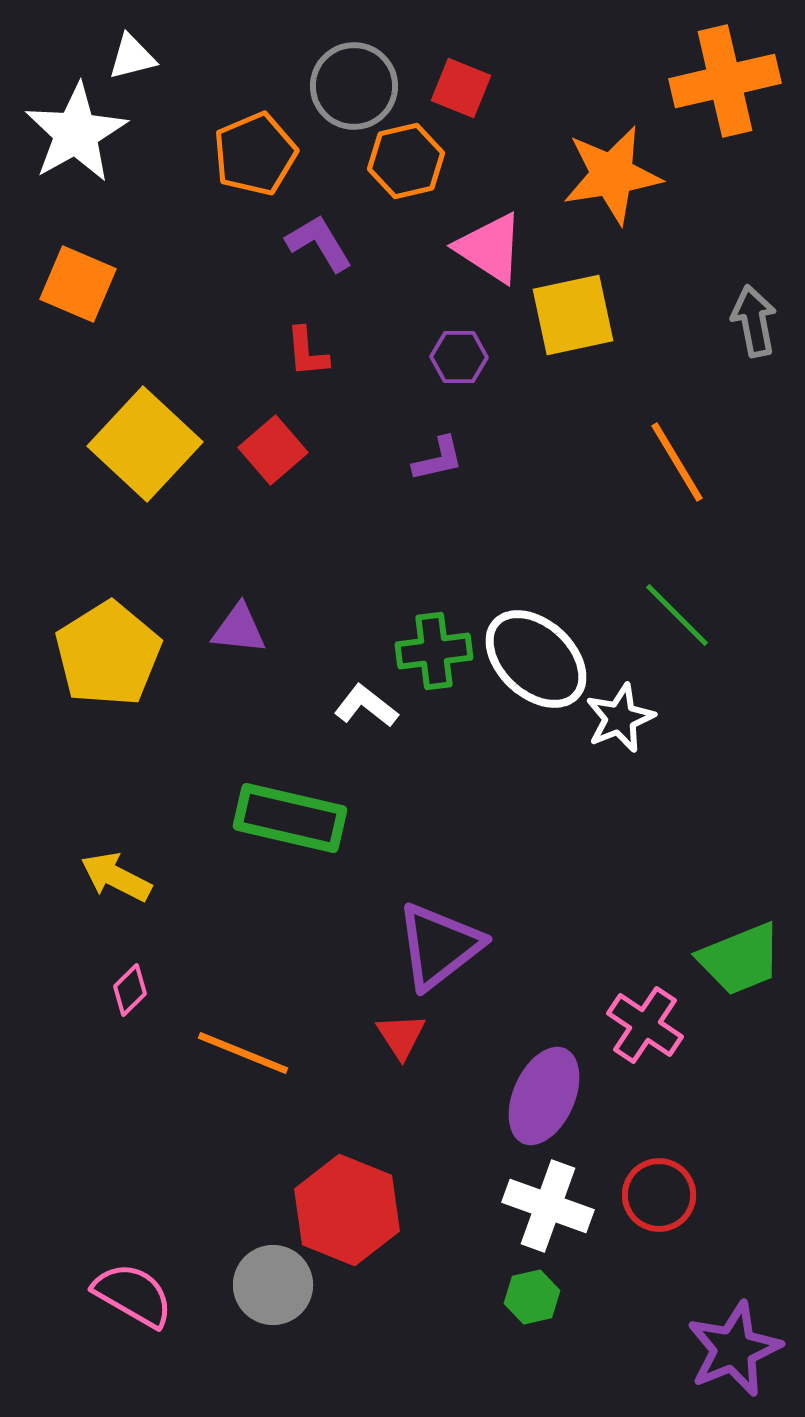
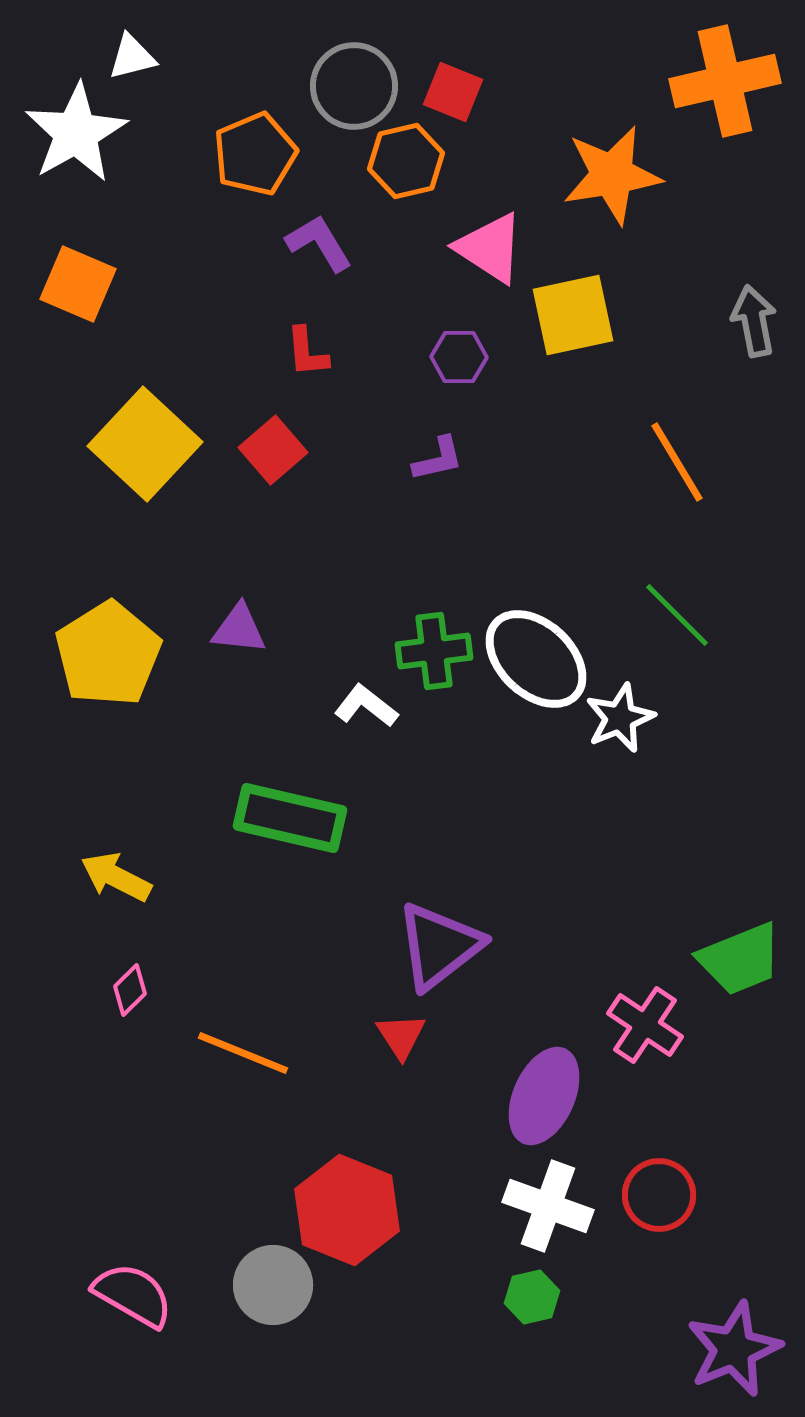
red square at (461, 88): moved 8 px left, 4 px down
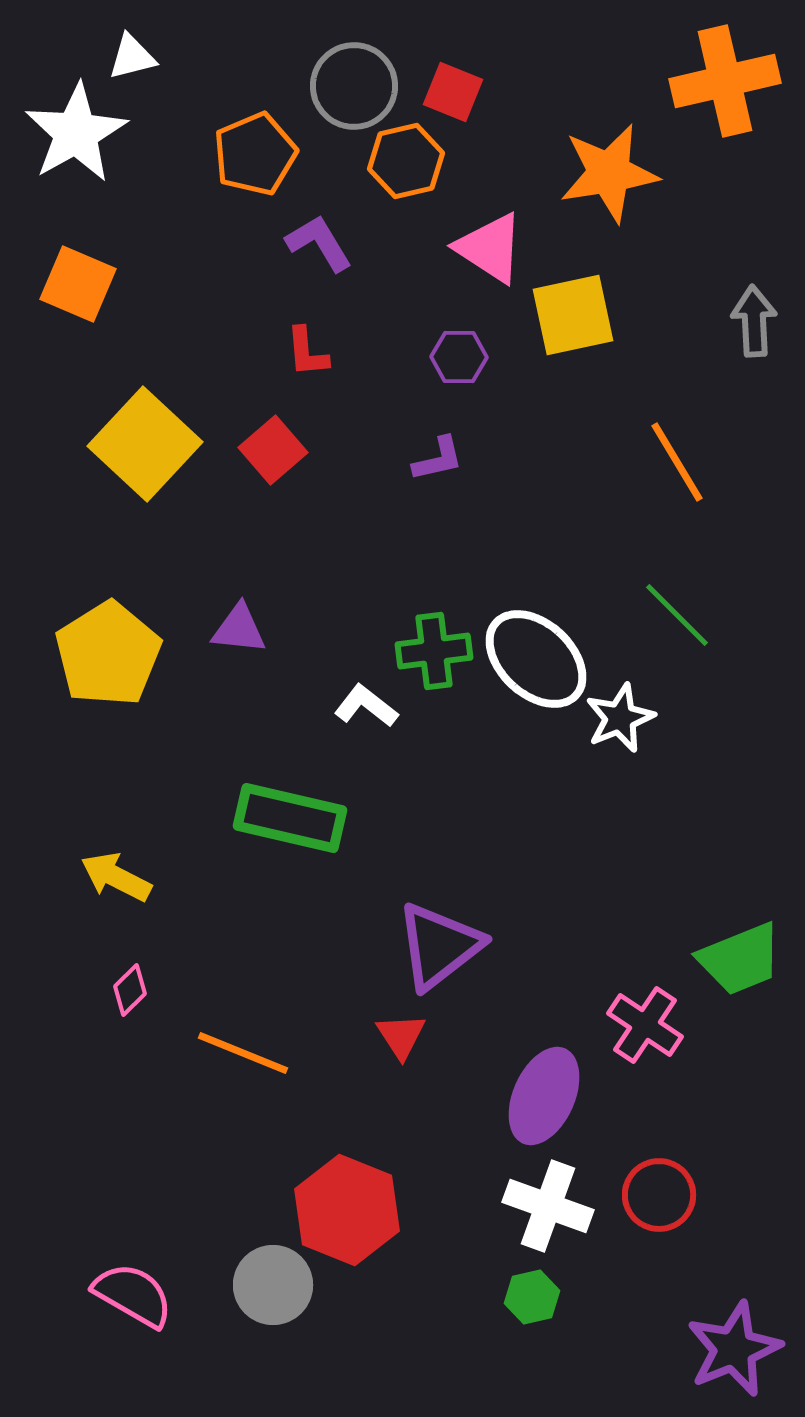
orange star at (612, 175): moved 3 px left, 2 px up
gray arrow at (754, 321): rotated 8 degrees clockwise
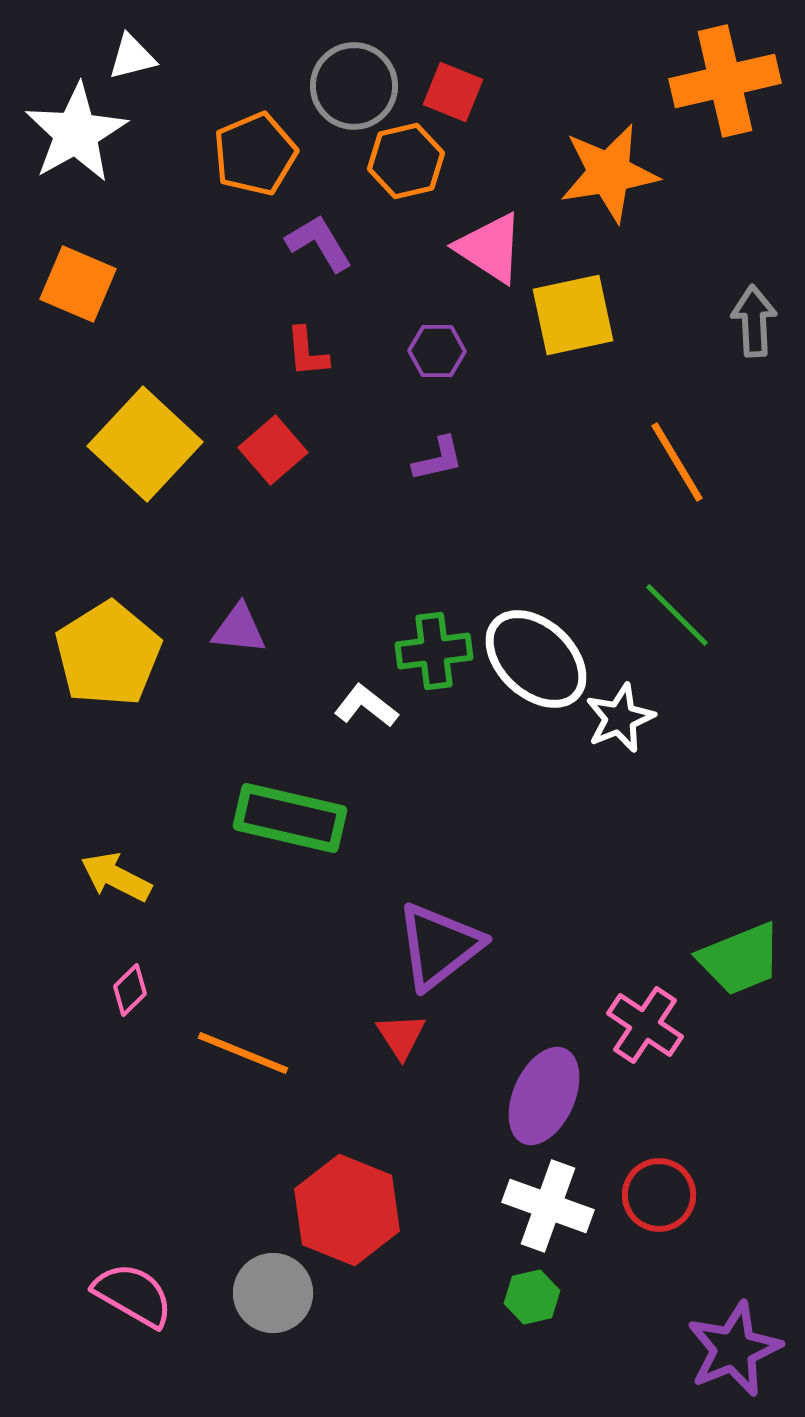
purple hexagon at (459, 357): moved 22 px left, 6 px up
gray circle at (273, 1285): moved 8 px down
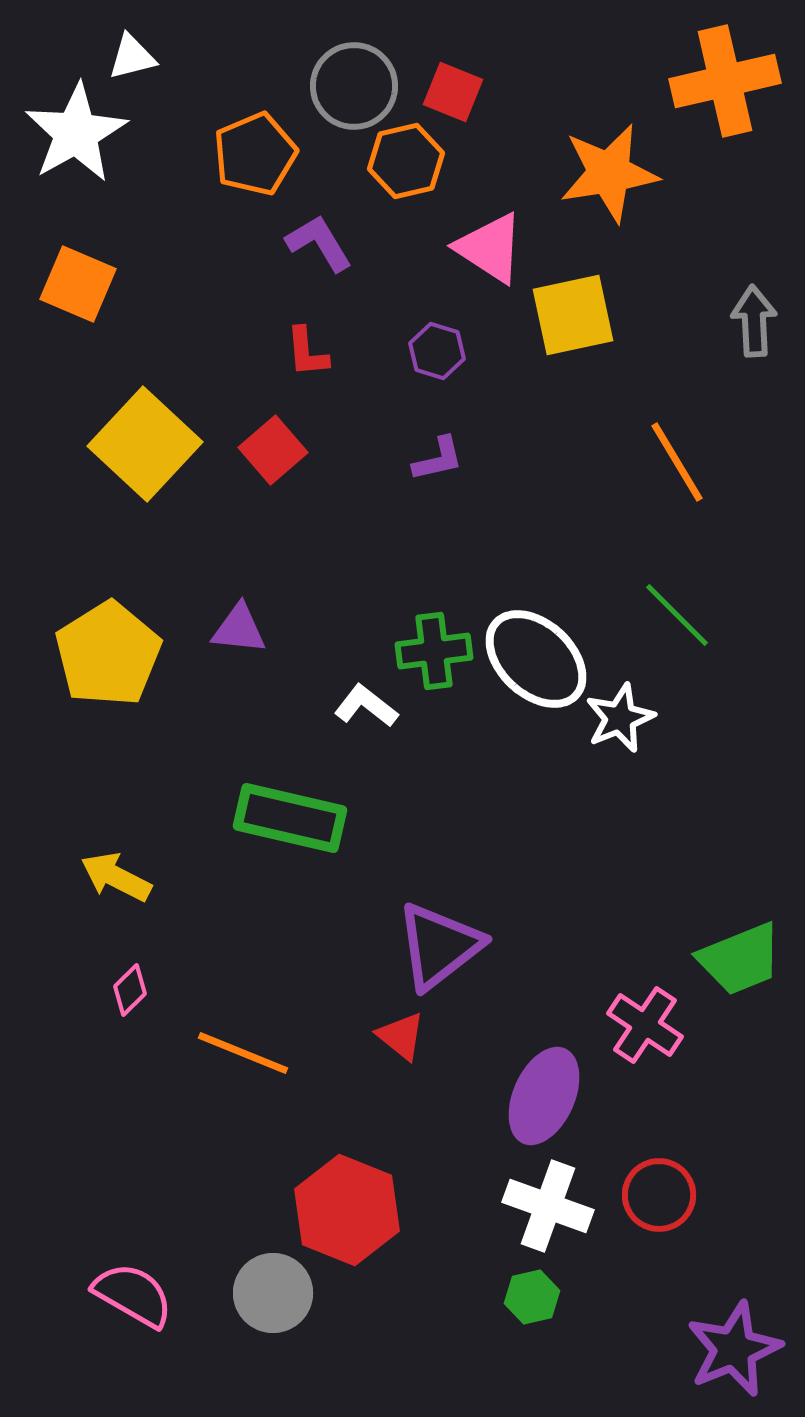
purple hexagon at (437, 351): rotated 16 degrees clockwise
red triangle at (401, 1036): rotated 18 degrees counterclockwise
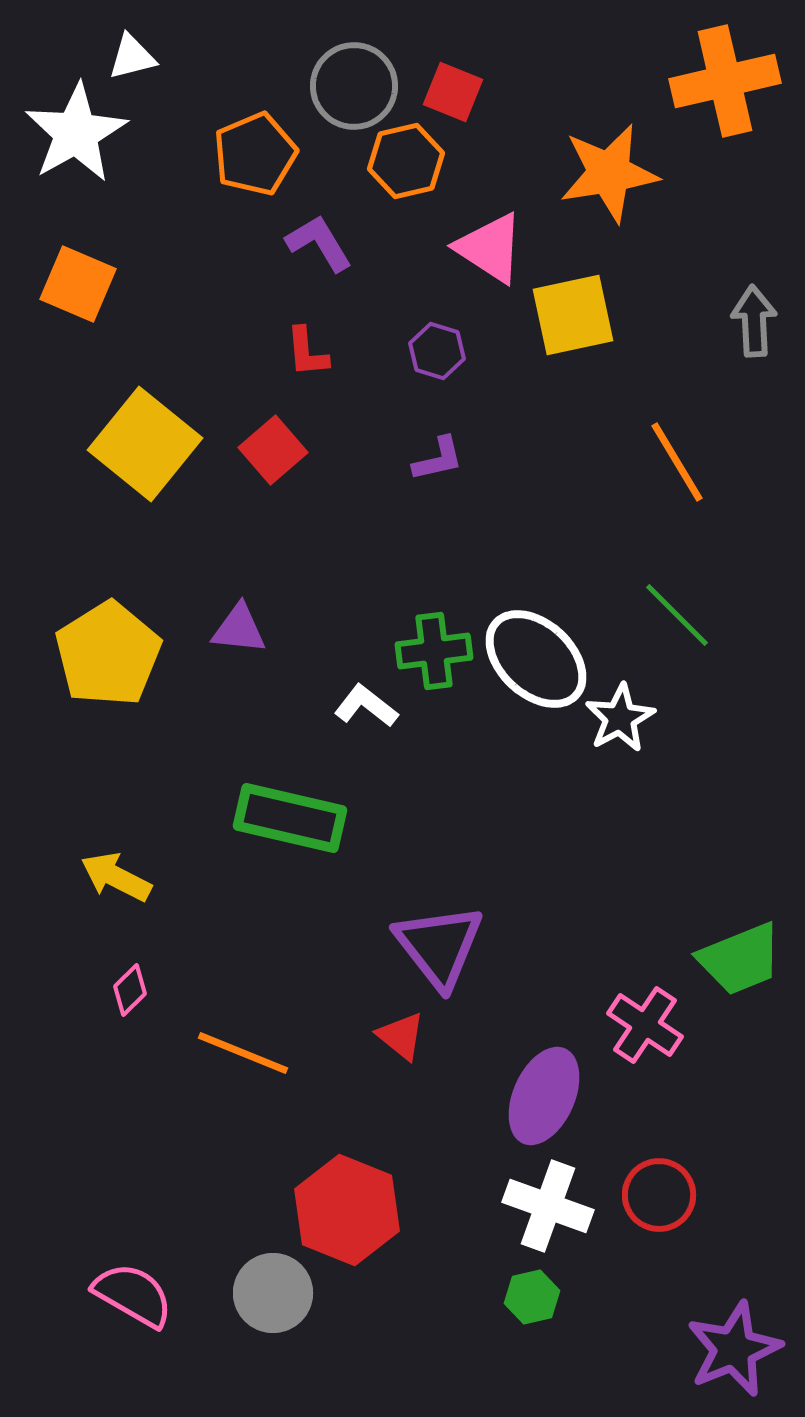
yellow square at (145, 444): rotated 4 degrees counterclockwise
white star at (620, 718): rotated 6 degrees counterclockwise
purple triangle at (439, 946): rotated 30 degrees counterclockwise
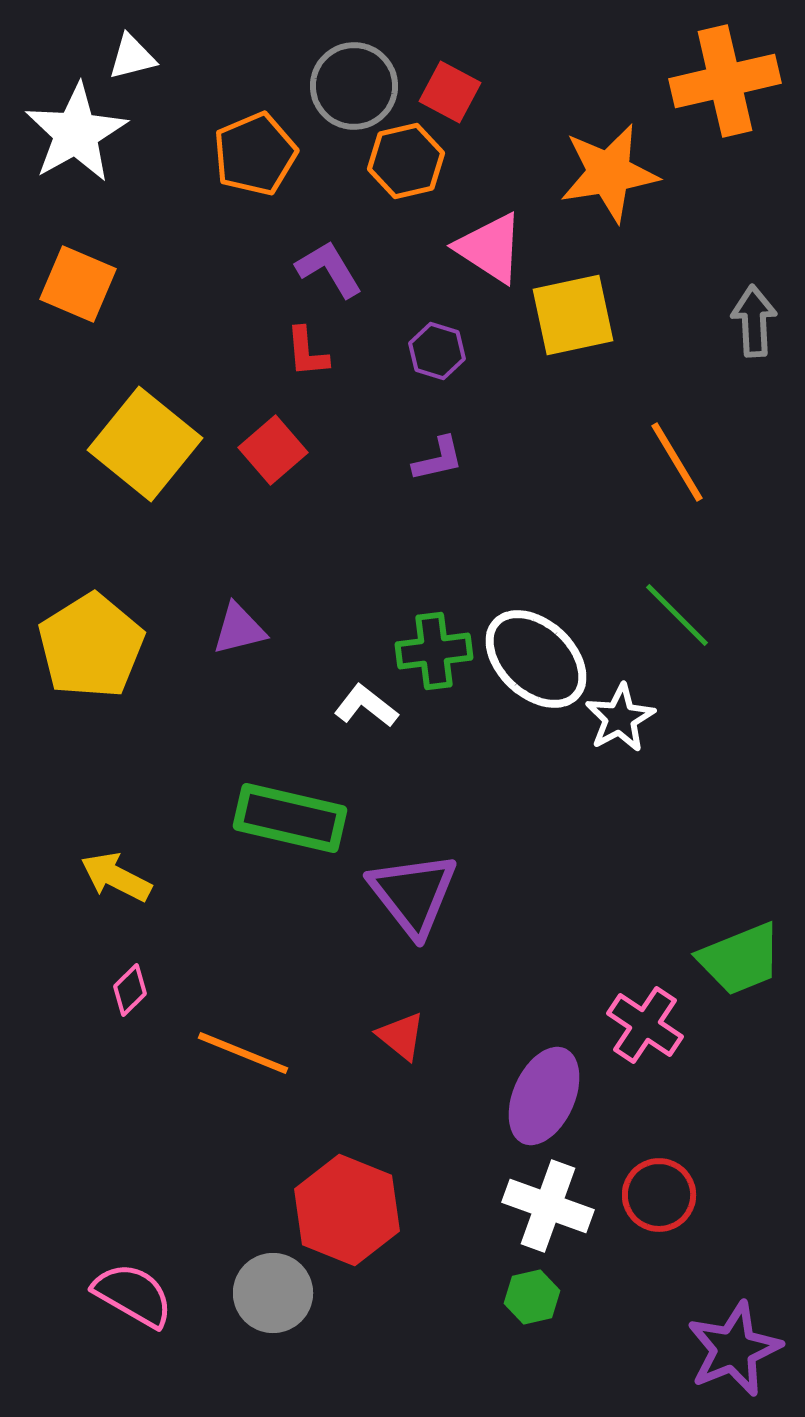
red square at (453, 92): moved 3 px left; rotated 6 degrees clockwise
purple L-shape at (319, 243): moved 10 px right, 26 px down
purple triangle at (239, 629): rotated 20 degrees counterclockwise
yellow pentagon at (108, 654): moved 17 px left, 8 px up
purple triangle at (439, 946): moved 26 px left, 52 px up
